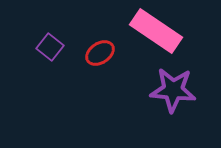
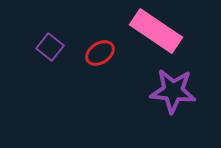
purple star: moved 1 px down
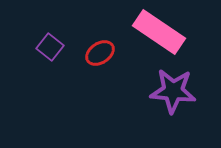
pink rectangle: moved 3 px right, 1 px down
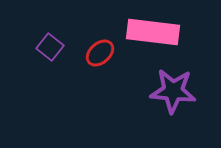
pink rectangle: moved 6 px left; rotated 27 degrees counterclockwise
red ellipse: rotated 8 degrees counterclockwise
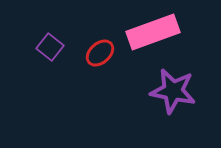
pink rectangle: rotated 27 degrees counterclockwise
purple star: rotated 6 degrees clockwise
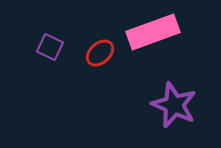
purple square: rotated 12 degrees counterclockwise
purple star: moved 1 px right, 14 px down; rotated 12 degrees clockwise
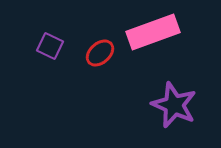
purple square: moved 1 px up
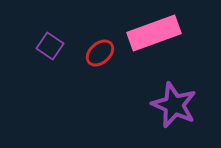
pink rectangle: moved 1 px right, 1 px down
purple square: rotated 8 degrees clockwise
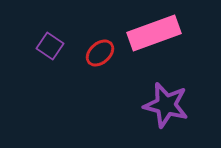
purple star: moved 8 px left; rotated 9 degrees counterclockwise
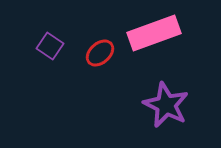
purple star: rotated 12 degrees clockwise
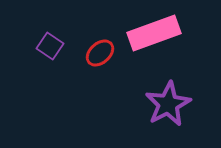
purple star: moved 2 px right, 1 px up; rotated 18 degrees clockwise
